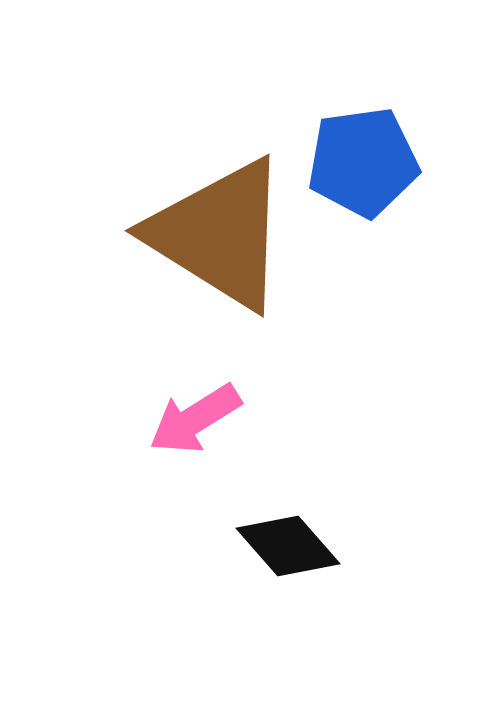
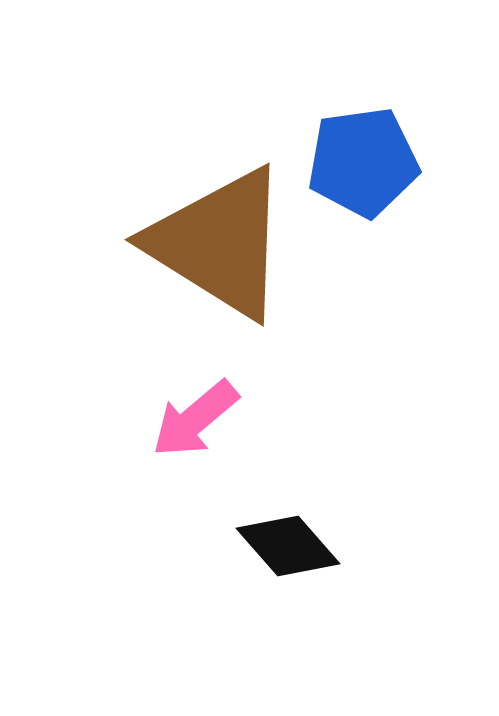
brown triangle: moved 9 px down
pink arrow: rotated 8 degrees counterclockwise
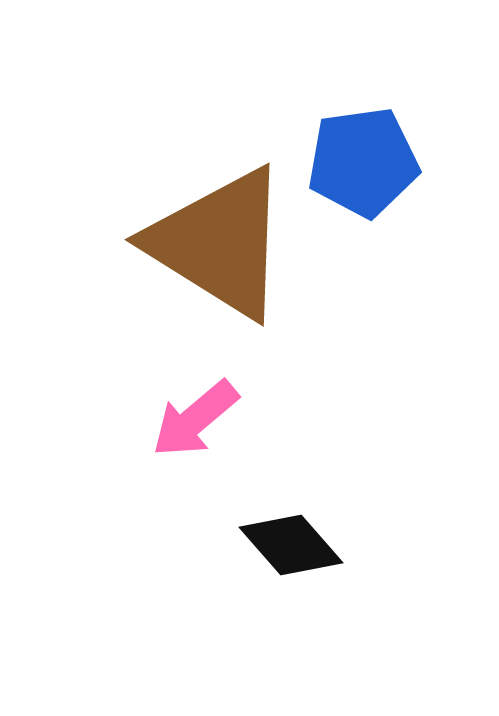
black diamond: moved 3 px right, 1 px up
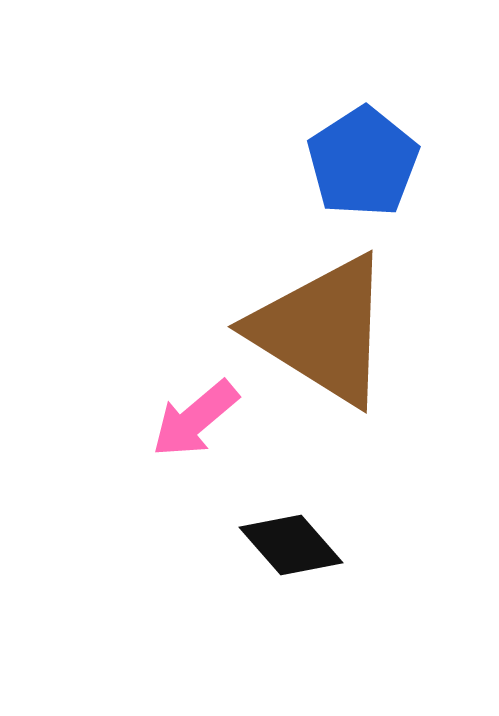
blue pentagon: rotated 25 degrees counterclockwise
brown triangle: moved 103 px right, 87 px down
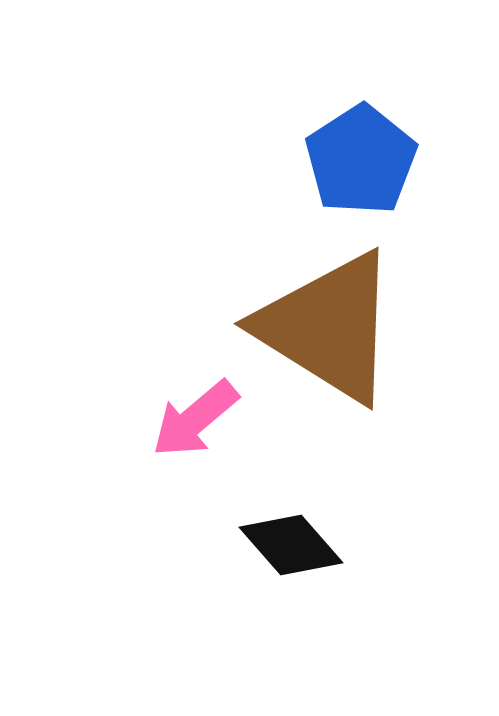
blue pentagon: moved 2 px left, 2 px up
brown triangle: moved 6 px right, 3 px up
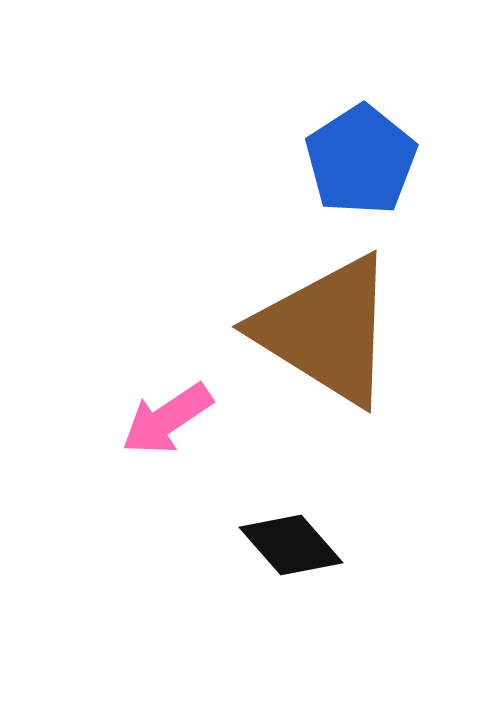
brown triangle: moved 2 px left, 3 px down
pink arrow: moved 28 px left; rotated 6 degrees clockwise
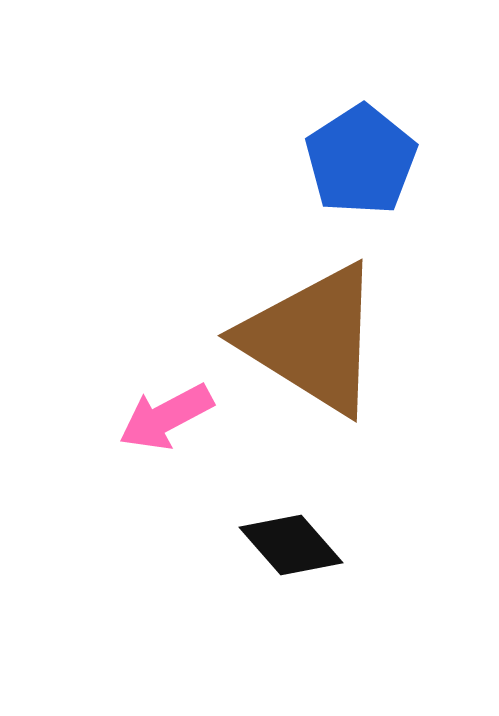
brown triangle: moved 14 px left, 9 px down
pink arrow: moved 1 px left, 2 px up; rotated 6 degrees clockwise
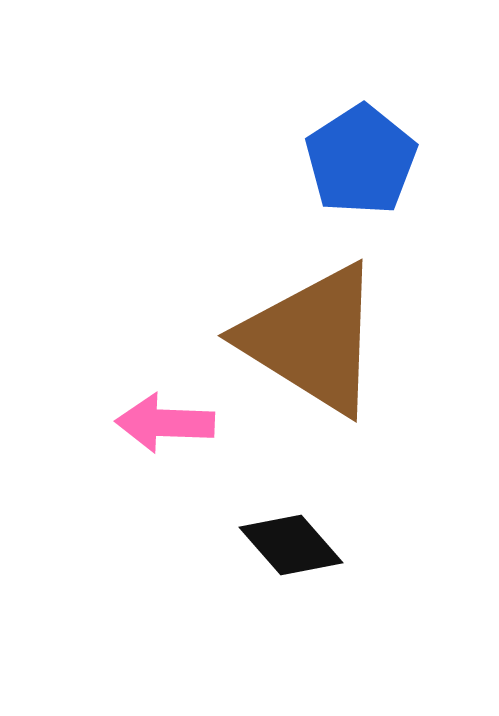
pink arrow: moved 1 px left, 6 px down; rotated 30 degrees clockwise
